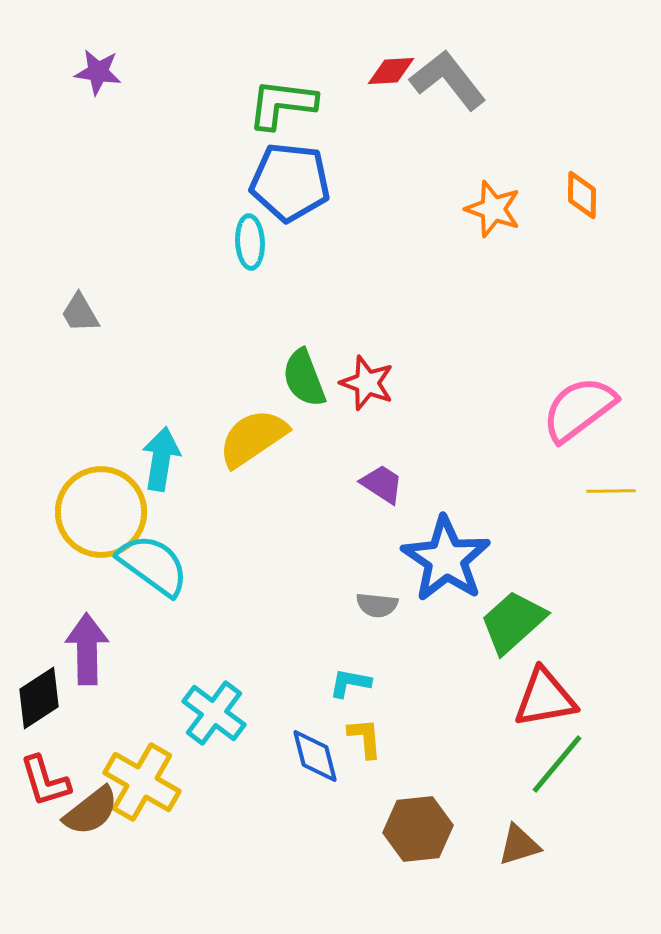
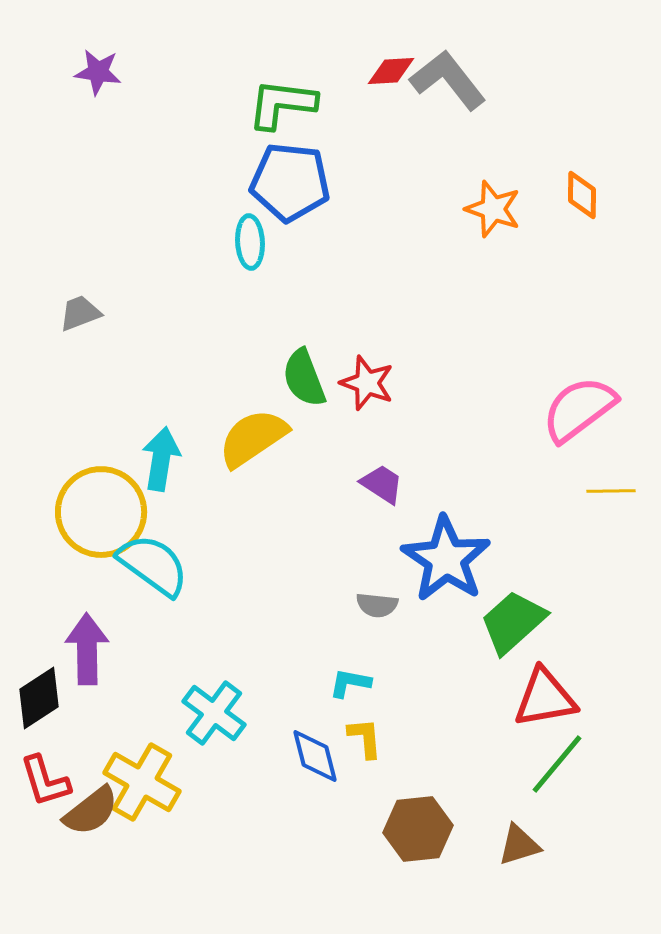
gray trapezoid: rotated 99 degrees clockwise
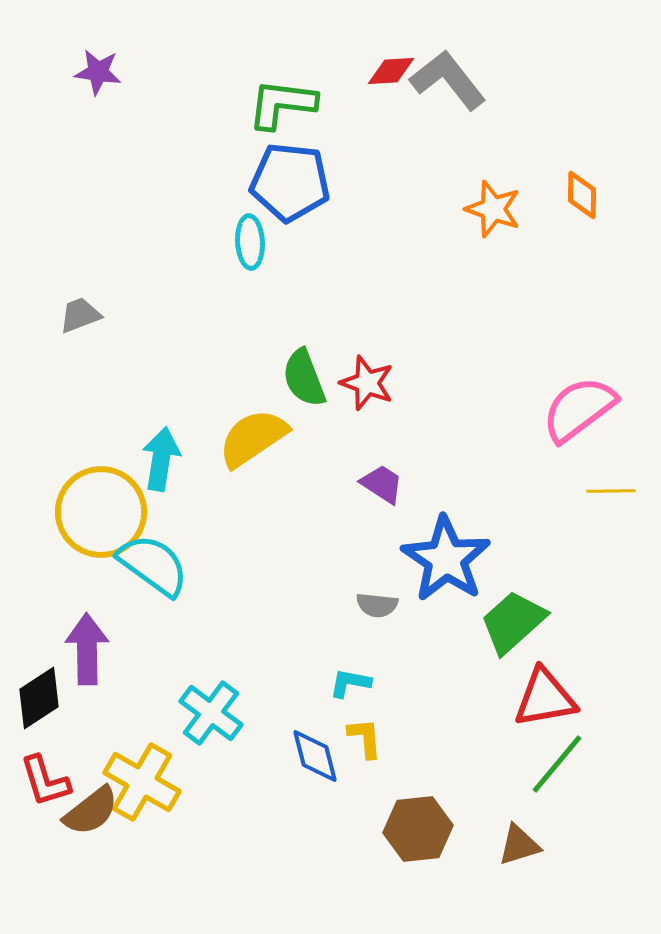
gray trapezoid: moved 2 px down
cyan cross: moved 3 px left
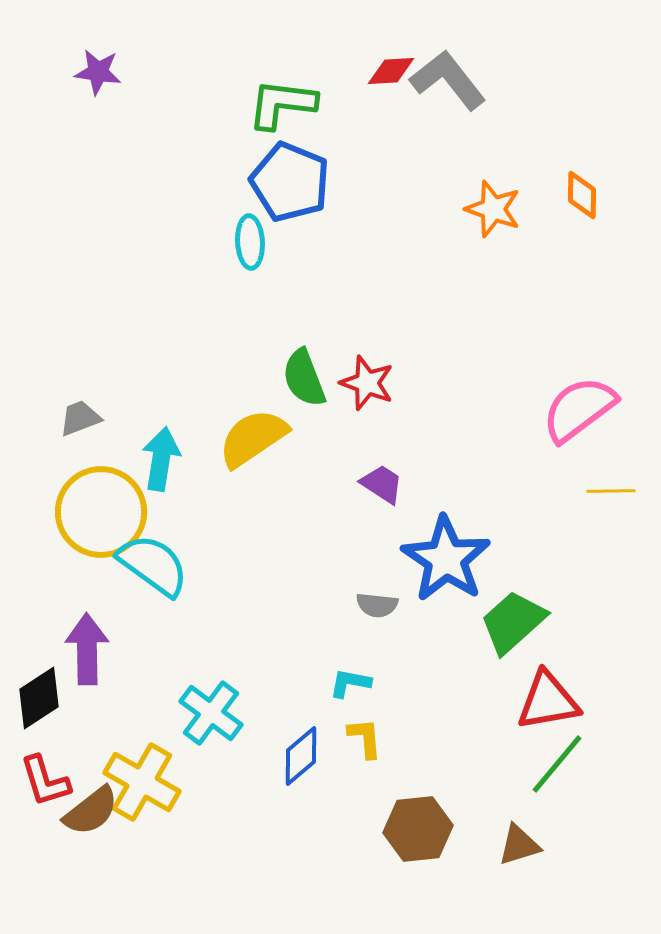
blue pentagon: rotated 16 degrees clockwise
gray trapezoid: moved 103 px down
red triangle: moved 3 px right, 3 px down
blue diamond: moved 14 px left; rotated 64 degrees clockwise
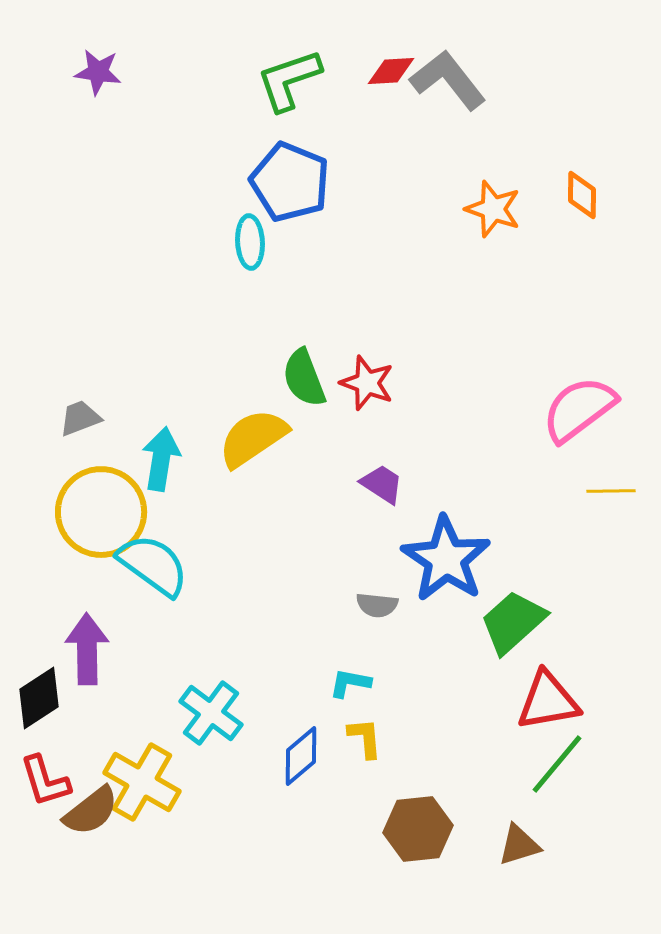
green L-shape: moved 7 px right, 24 px up; rotated 26 degrees counterclockwise
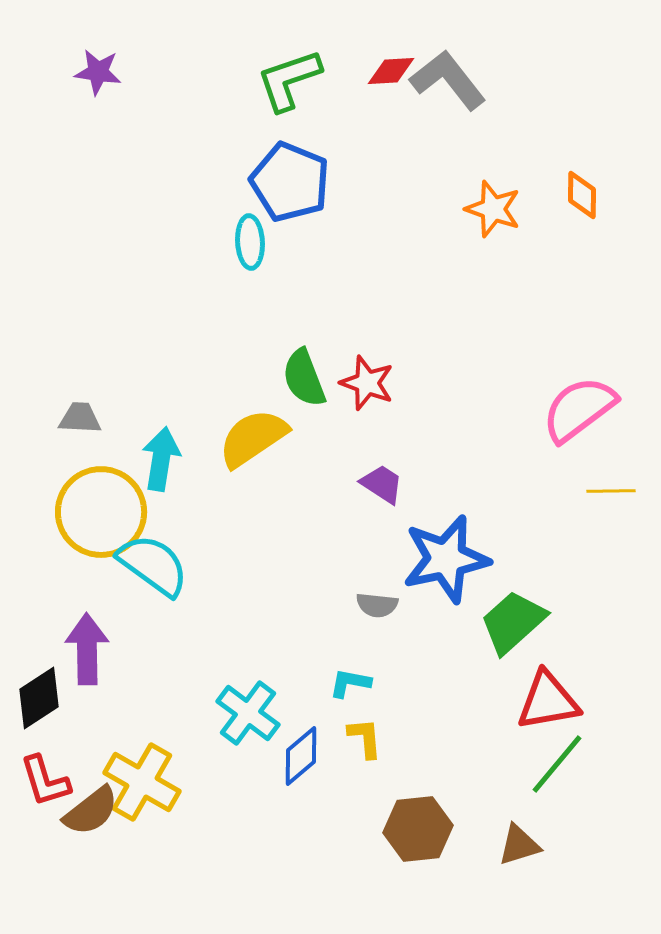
gray trapezoid: rotated 24 degrees clockwise
blue star: rotated 26 degrees clockwise
cyan cross: moved 37 px right
